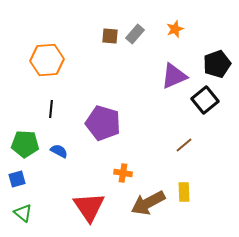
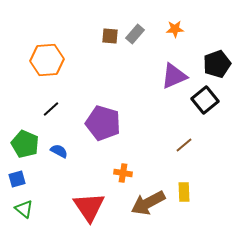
orange star: rotated 18 degrees clockwise
black line: rotated 42 degrees clockwise
green pentagon: rotated 20 degrees clockwise
green triangle: moved 1 px right, 4 px up
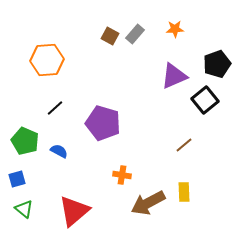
brown square: rotated 24 degrees clockwise
black line: moved 4 px right, 1 px up
green pentagon: moved 3 px up
orange cross: moved 1 px left, 2 px down
red triangle: moved 15 px left, 4 px down; rotated 24 degrees clockwise
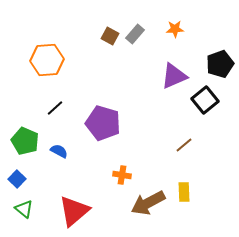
black pentagon: moved 3 px right
blue square: rotated 30 degrees counterclockwise
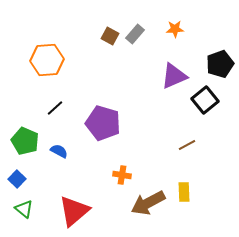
brown line: moved 3 px right; rotated 12 degrees clockwise
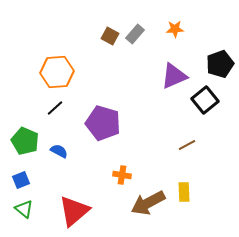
orange hexagon: moved 10 px right, 12 px down
blue square: moved 4 px right, 1 px down; rotated 24 degrees clockwise
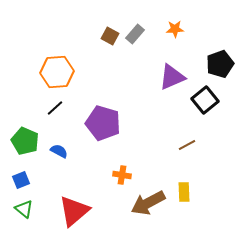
purple triangle: moved 2 px left, 1 px down
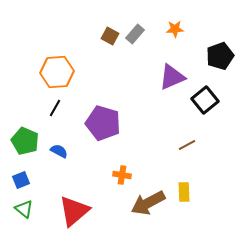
black pentagon: moved 8 px up
black line: rotated 18 degrees counterclockwise
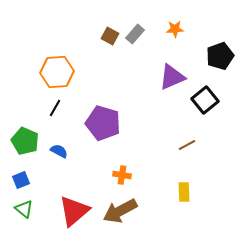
brown arrow: moved 28 px left, 8 px down
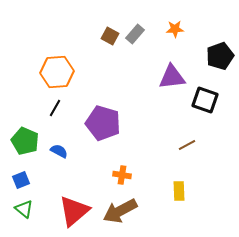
purple triangle: rotated 16 degrees clockwise
black square: rotated 32 degrees counterclockwise
yellow rectangle: moved 5 px left, 1 px up
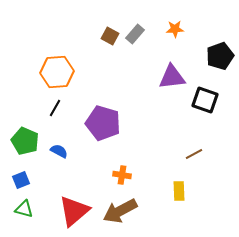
brown line: moved 7 px right, 9 px down
green triangle: rotated 24 degrees counterclockwise
